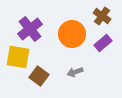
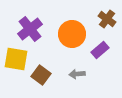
brown cross: moved 5 px right, 3 px down
purple rectangle: moved 3 px left, 7 px down
yellow square: moved 2 px left, 2 px down
gray arrow: moved 2 px right, 2 px down; rotated 14 degrees clockwise
brown square: moved 2 px right, 1 px up
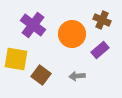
brown cross: moved 5 px left, 1 px down; rotated 12 degrees counterclockwise
purple cross: moved 3 px right, 4 px up; rotated 15 degrees counterclockwise
gray arrow: moved 2 px down
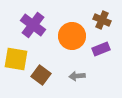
orange circle: moved 2 px down
purple rectangle: moved 1 px right, 1 px up; rotated 18 degrees clockwise
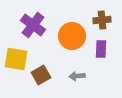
brown cross: rotated 30 degrees counterclockwise
purple rectangle: rotated 66 degrees counterclockwise
brown square: rotated 24 degrees clockwise
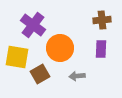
orange circle: moved 12 px left, 12 px down
yellow square: moved 1 px right, 2 px up
brown square: moved 1 px left, 1 px up
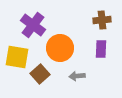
brown square: rotated 12 degrees counterclockwise
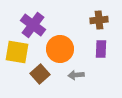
brown cross: moved 3 px left
orange circle: moved 1 px down
yellow square: moved 5 px up
gray arrow: moved 1 px left, 1 px up
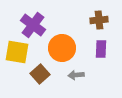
orange circle: moved 2 px right, 1 px up
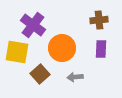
gray arrow: moved 1 px left, 2 px down
